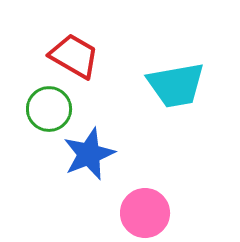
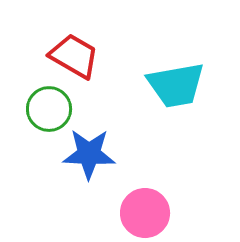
blue star: rotated 24 degrees clockwise
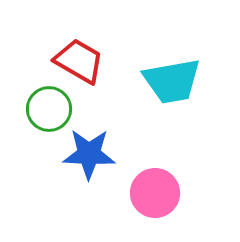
red trapezoid: moved 5 px right, 5 px down
cyan trapezoid: moved 4 px left, 4 px up
pink circle: moved 10 px right, 20 px up
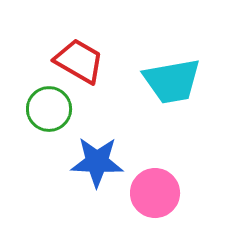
blue star: moved 8 px right, 8 px down
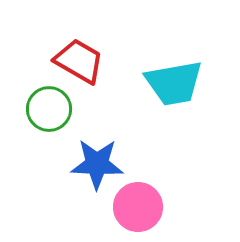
cyan trapezoid: moved 2 px right, 2 px down
blue star: moved 2 px down
pink circle: moved 17 px left, 14 px down
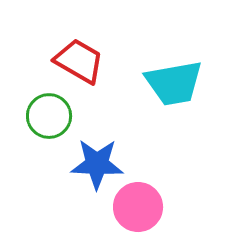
green circle: moved 7 px down
